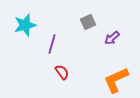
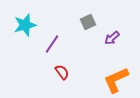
purple line: rotated 18 degrees clockwise
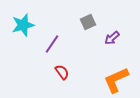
cyan star: moved 2 px left
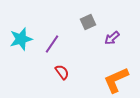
cyan star: moved 2 px left, 14 px down
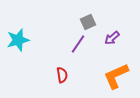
cyan star: moved 3 px left, 1 px down
purple line: moved 26 px right
red semicircle: moved 3 px down; rotated 28 degrees clockwise
orange L-shape: moved 4 px up
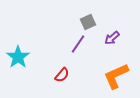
cyan star: moved 17 px down; rotated 20 degrees counterclockwise
red semicircle: rotated 49 degrees clockwise
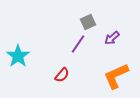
cyan star: moved 1 px up
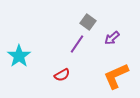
gray square: rotated 28 degrees counterclockwise
purple line: moved 1 px left
cyan star: moved 1 px right
red semicircle: rotated 21 degrees clockwise
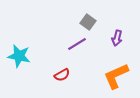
purple arrow: moved 5 px right; rotated 35 degrees counterclockwise
purple line: rotated 24 degrees clockwise
cyan star: rotated 25 degrees counterclockwise
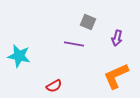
gray square: rotated 14 degrees counterclockwise
purple line: moved 3 px left; rotated 42 degrees clockwise
red semicircle: moved 8 px left, 11 px down
